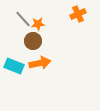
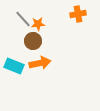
orange cross: rotated 14 degrees clockwise
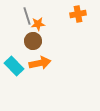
gray line: moved 4 px right, 3 px up; rotated 24 degrees clockwise
cyan rectangle: rotated 24 degrees clockwise
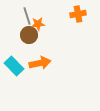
brown circle: moved 4 px left, 6 px up
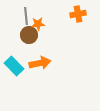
gray line: moved 1 px left; rotated 12 degrees clockwise
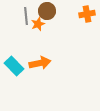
orange cross: moved 9 px right
orange star: rotated 16 degrees counterclockwise
brown circle: moved 18 px right, 24 px up
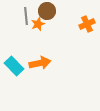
orange cross: moved 10 px down; rotated 14 degrees counterclockwise
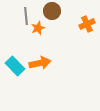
brown circle: moved 5 px right
orange star: moved 4 px down
cyan rectangle: moved 1 px right
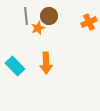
brown circle: moved 3 px left, 5 px down
orange cross: moved 2 px right, 2 px up
orange arrow: moved 6 px right; rotated 100 degrees clockwise
